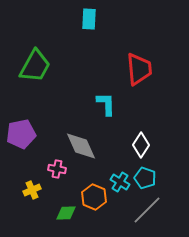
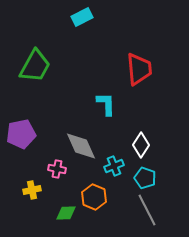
cyan rectangle: moved 7 px left, 2 px up; rotated 60 degrees clockwise
cyan cross: moved 6 px left, 16 px up; rotated 36 degrees clockwise
yellow cross: rotated 12 degrees clockwise
gray line: rotated 72 degrees counterclockwise
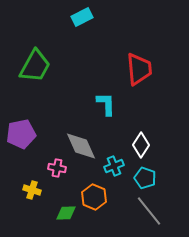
pink cross: moved 1 px up
yellow cross: rotated 30 degrees clockwise
gray line: moved 2 px right, 1 px down; rotated 12 degrees counterclockwise
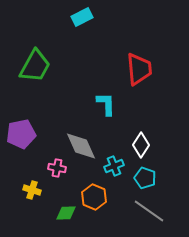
gray line: rotated 16 degrees counterclockwise
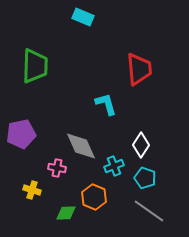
cyan rectangle: moved 1 px right; rotated 50 degrees clockwise
green trapezoid: rotated 27 degrees counterclockwise
cyan L-shape: rotated 15 degrees counterclockwise
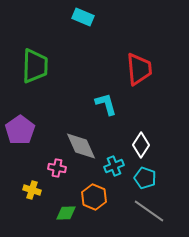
purple pentagon: moved 1 px left, 4 px up; rotated 24 degrees counterclockwise
